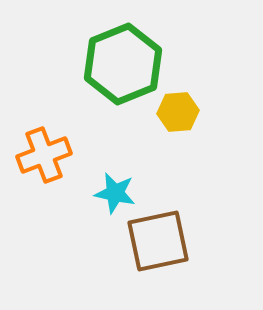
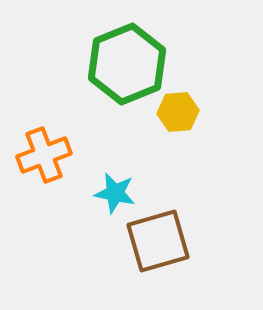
green hexagon: moved 4 px right
brown square: rotated 4 degrees counterclockwise
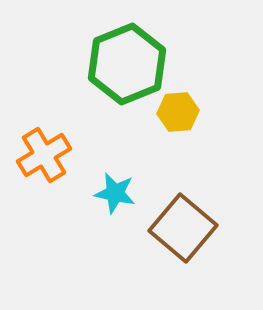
orange cross: rotated 10 degrees counterclockwise
brown square: moved 25 px right, 13 px up; rotated 34 degrees counterclockwise
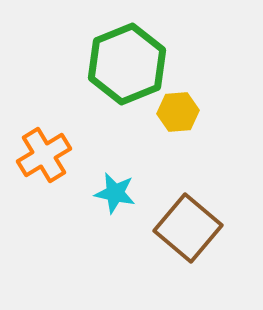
brown square: moved 5 px right
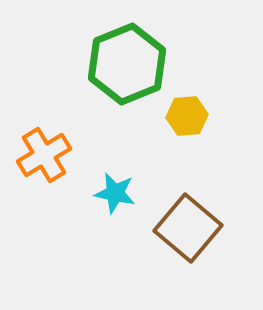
yellow hexagon: moved 9 px right, 4 px down
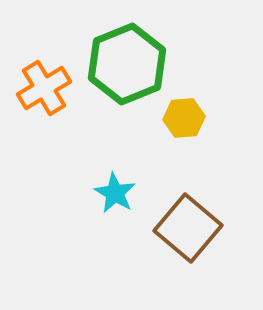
yellow hexagon: moved 3 px left, 2 px down
orange cross: moved 67 px up
cyan star: rotated 18 degrees clockwise
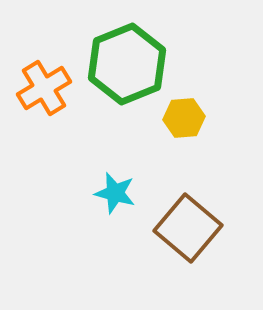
cyan star: rotated 15 degrees counterclockwise
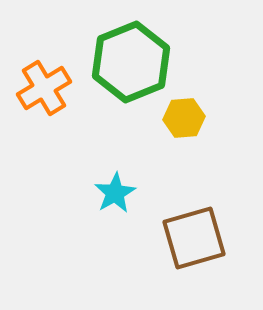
green hexagon: moved 4 px right, 2 px up
cyan star: rotated 27 degrees clockwise
brown square: moved 6 px right, 10 px down; rotated 34 degrees clockwise
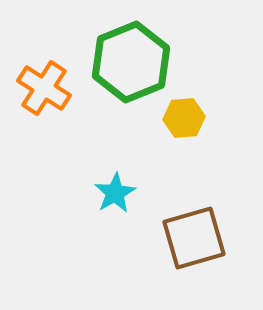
orange cross: rotated 26 degrees counterclockwise
